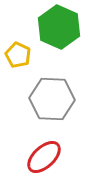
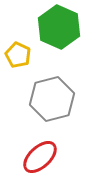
gray hexagon: rotated 18 degrees counterclockwise
red ellipse: moved 4 px left
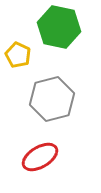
green hexagon: rotated 12 degrees counterclockwise
red ellipse: rotated 12 degrees clockwise
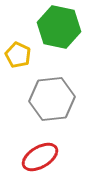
gray hexagon: rotated 9 degrees clockwise
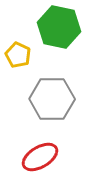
gray hexagon: rotated 6 degrees clockwise
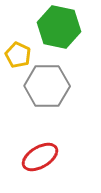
gray hexagon: moved 5 px left, 13 px up
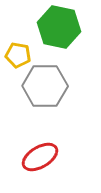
yellow pentagon: rotated 15 degrees counterclockwise
gray hexagon: moved 2 px left
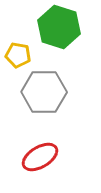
green hexagon: rotated 6 degrees clockwise
gray hexagon: moved 1 px left, 6 px down
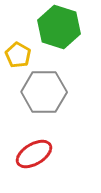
yellow pentagon: rotated 20 degrees clockwise
red ellipse: moved 6 px left, 3 px up
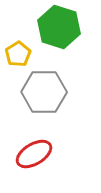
yellow pentagon: moved 1 px up; rotated 10 degrees clockwise
